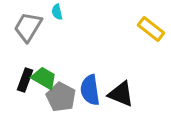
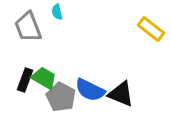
gray trapezoid: rotated 52 degrees counterclockwise
blue semicircle: rotated 56 degrees counterclockwise
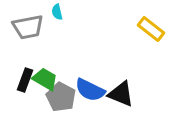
gray trapezoid: rotated 80 degrees counterclockwise
green trapezoid: moved 1 px right, 1 px down
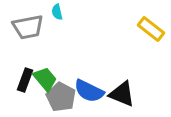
green trapezoid: rotated 20 degrees clockwise
blue semicircle: moved 1 px left, 1 px down
black triangle: moved 1 px right
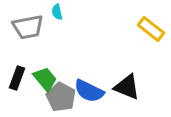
black rectangle: moved 8 px left, 2 px up
black triangle: moved 5 px right, 7 px up
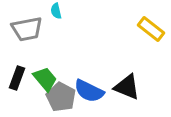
cyan semicircle: moved 1 px left, 1 px up
gray trapezoid: moved 1 px left, 2 px down
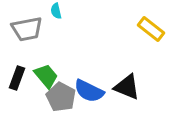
green trapezoid: moved 1 px right, 3 px up
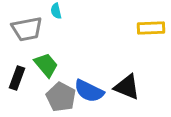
yellow rectangle: moved 1 px up; rotated 40 degrees counterclockwise
green trapezoid: moved 11 px up
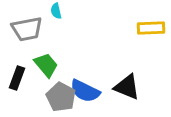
blue semicircle: moved 4 px left
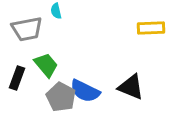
black triangle: moved 4 px right
